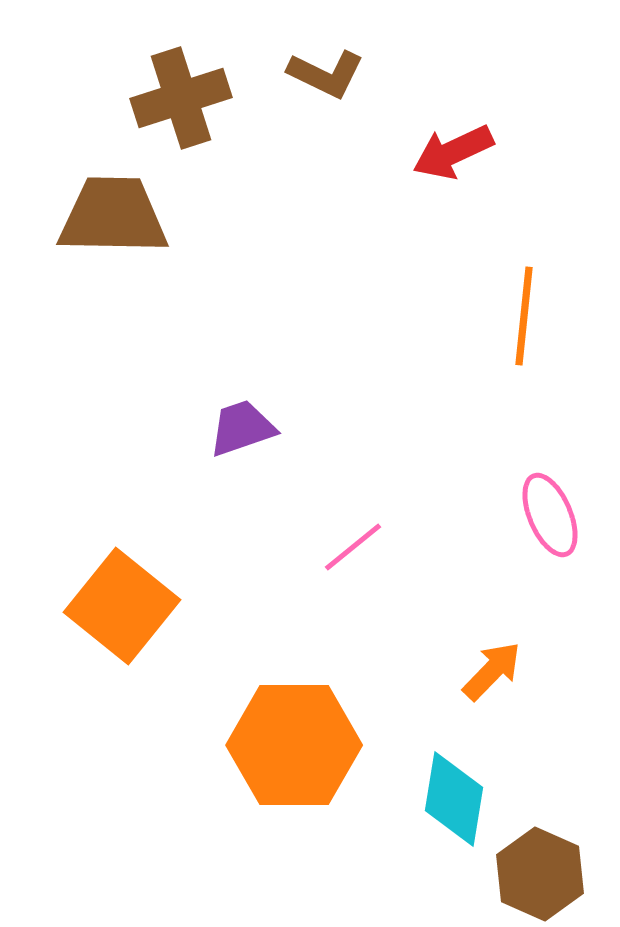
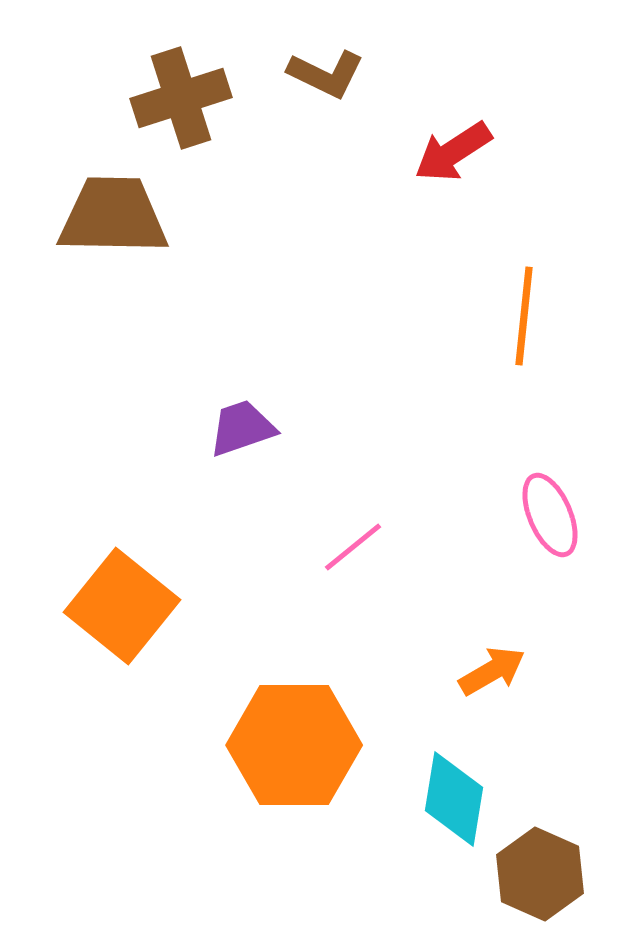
red arrow: rotated 8 degrees counterclockwise
orange arrow: rotated 16 degrees clockwise
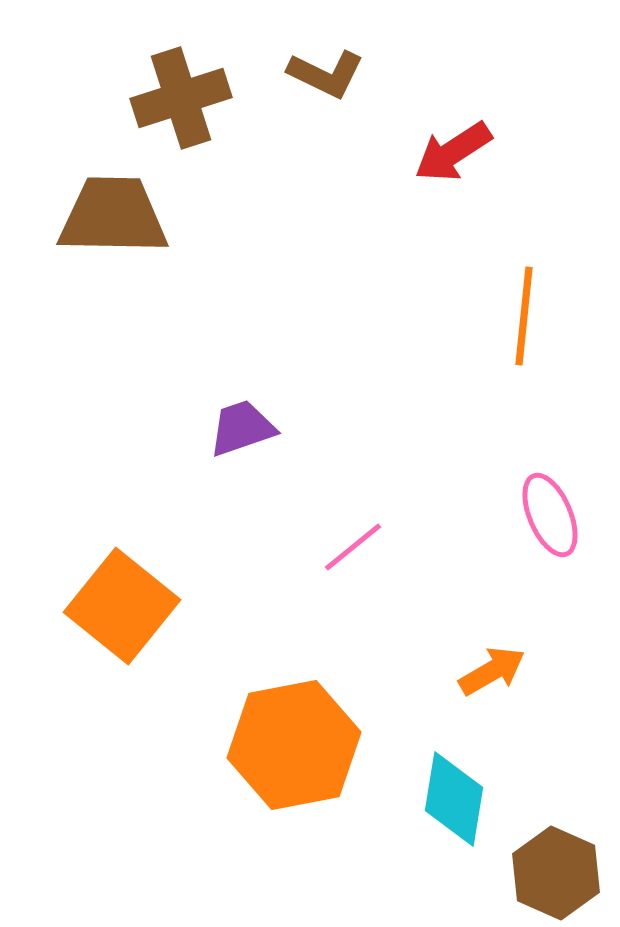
orange hexagon: rotated 11 degrees counterclockwise
brown hexagon: moved 16 px right, 1 px up
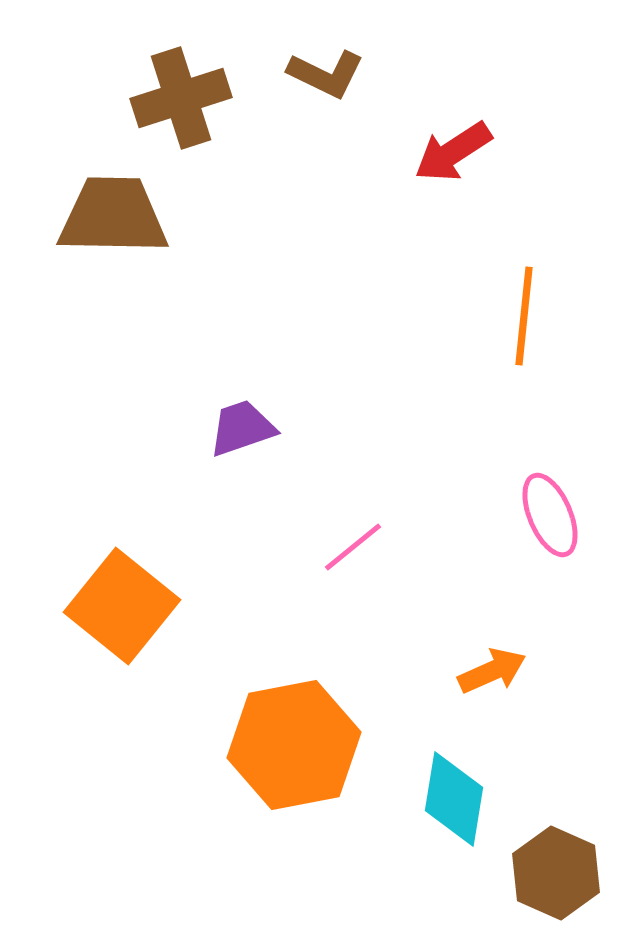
orange arrow: rotated 6 degrees clockwise
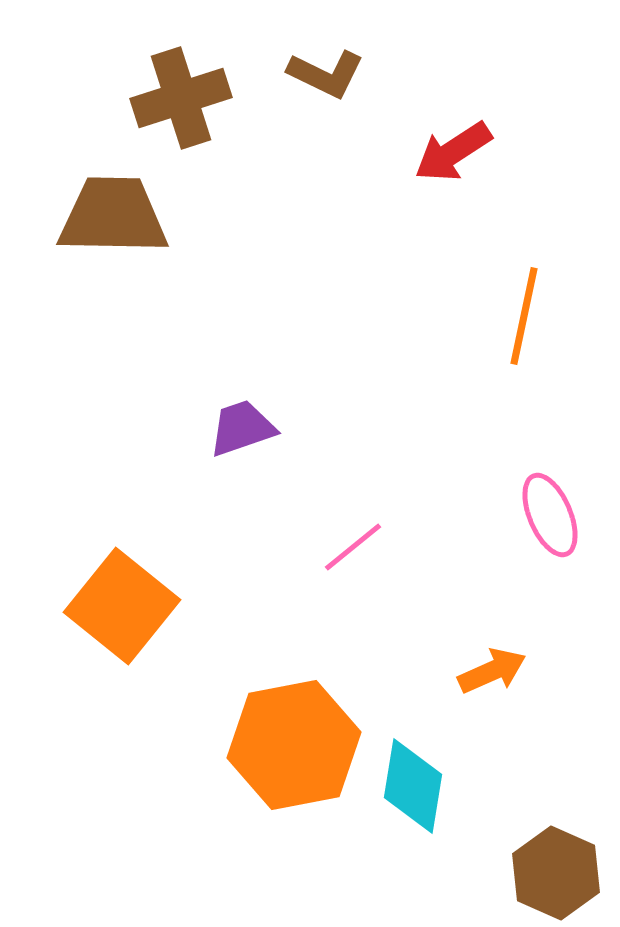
orange line: rotated 6 degrees clockwise
cyan diamond: moved 41 px left, 13 px up
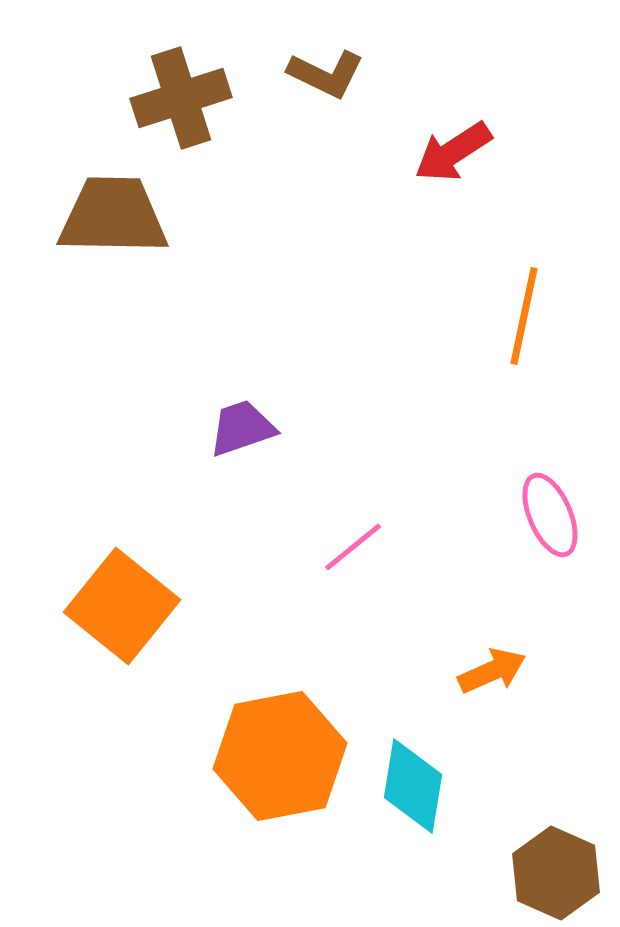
orange hexagon: moved 14 px left, 11 px down
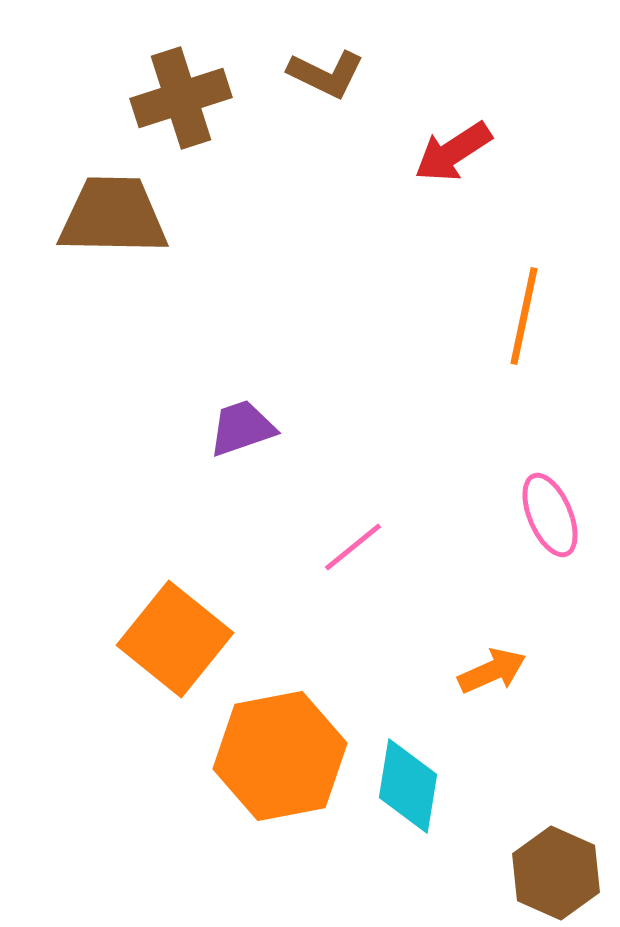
orange square: moved 53 px right, 33 px down
cyan diamond: moved 5 px left
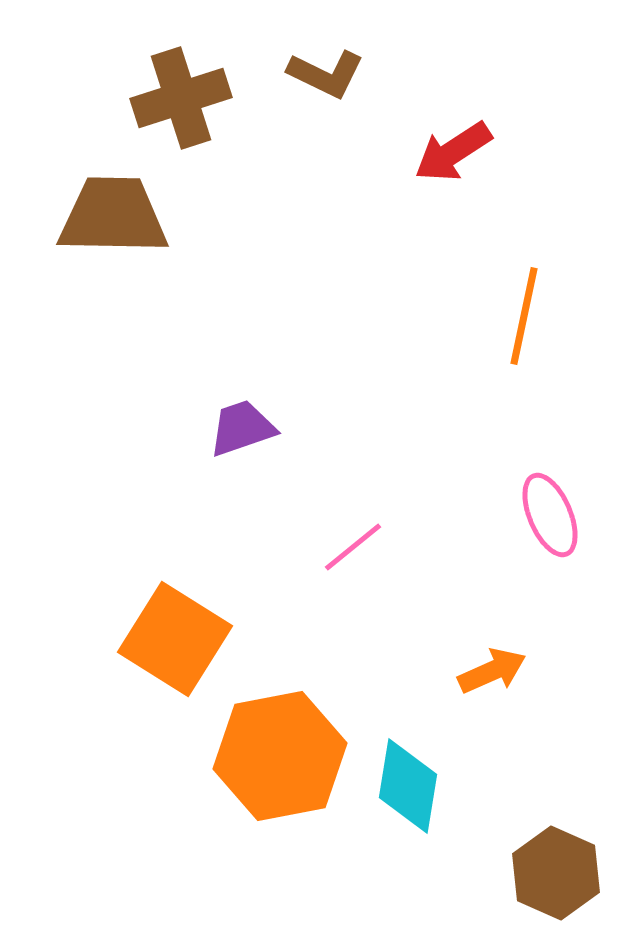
orange square: rotated 7 degrees counterclockwise
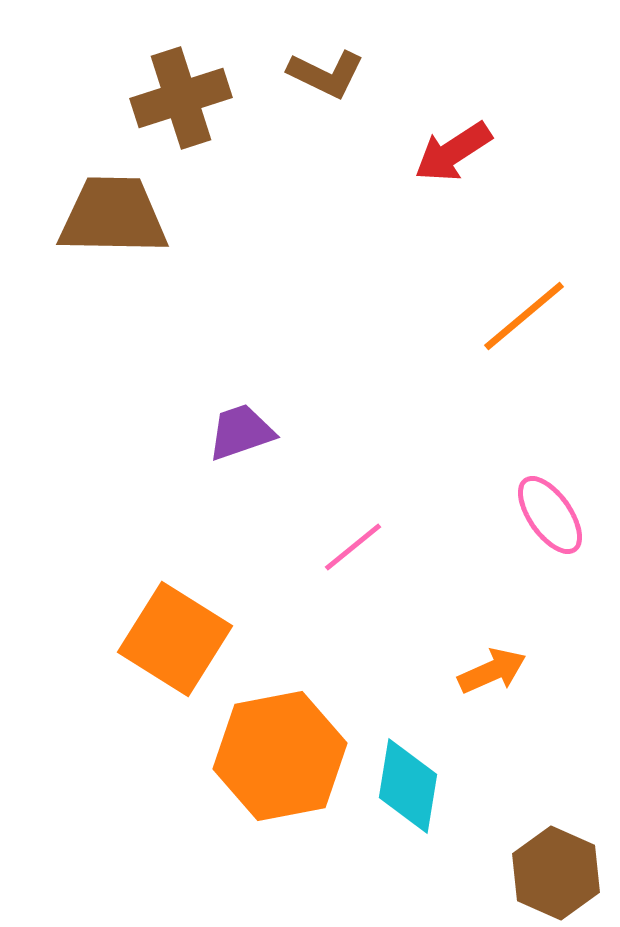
orange line: rotated 38 degrees clockwise
purple trapezoid: moved 1 px left, 4 px down
pink ellipse: rotated 12 degrees counterclockwise
